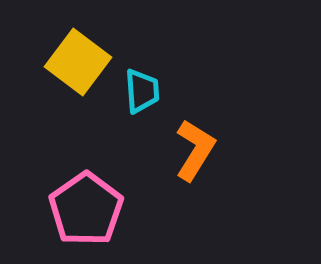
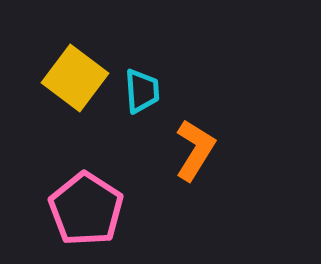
yellow square: moved 3 px left, 16 px down
pink pentagon: rotated 4 degrees counterclockwise
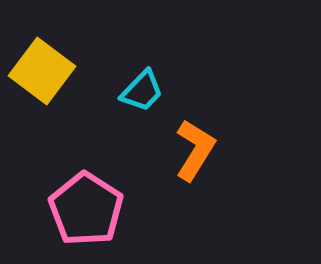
yellow square: moved 33 px left, 7 px up
cyan trapezoid: rotated 48 degrees clockwise
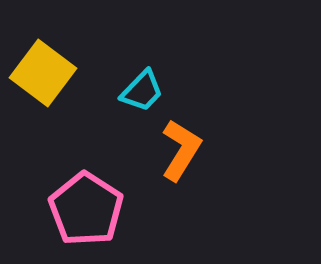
yellow square: moved 1 px right, 2 px down
orange L-shape: moved 14 px left
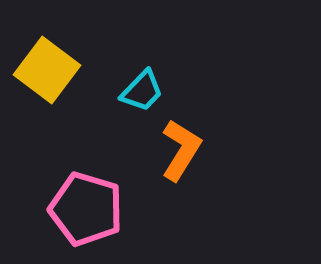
yellow square: moved 4 px right, 3 px up
pink pentagon: rotated 16 degrees counterclockwise
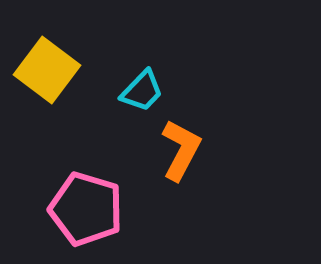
orange L-shape: rotated 4 degrees counterclockwise
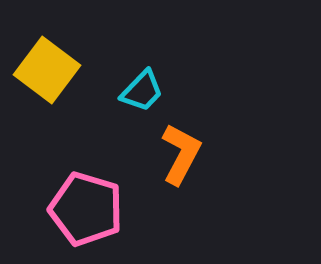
orange L-shape: moved 4 px down
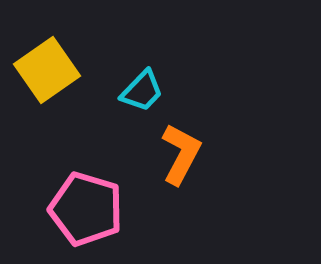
yellow square: rotated 18 degrees clockwise
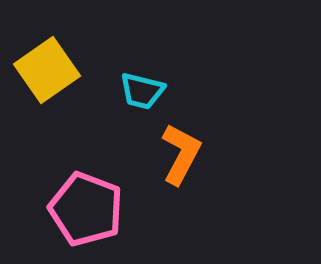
cyan trapezoid: rotated 60 degrees clockwise
pink pentagon: rotated 4 degrees clockwise
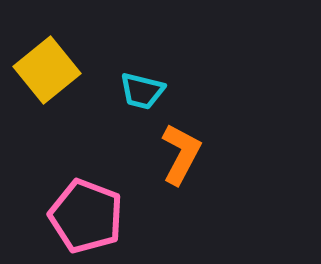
yellow square: rotated 4 degrees counterclockwise
pink pentagon: moved 7 px down
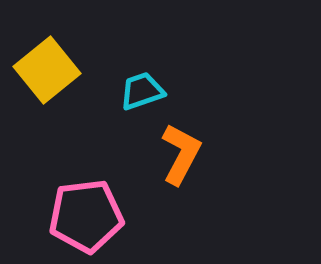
cyan trapezoid: rotated 147 degrees clockwise
pink pentagon: rotated 28 degrees counterclockwise
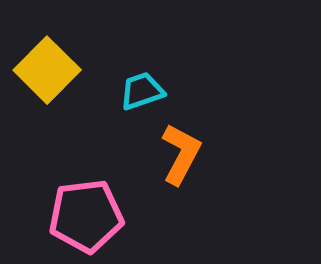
yellow square: rotated 6 degrees counterclockwise
